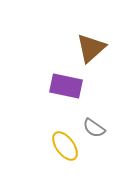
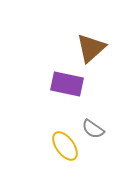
purple rectangle: moved 1 px right, 2 px up
gray semicircle: moved 1 px left, 1 px down
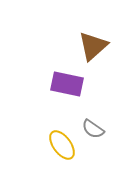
brown triangle: moved 2 px right, 2 px up
yellow ellipse: moved 3 px left, 1 px up
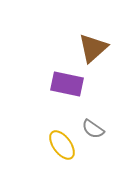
brown triangle: moved 2 px down
